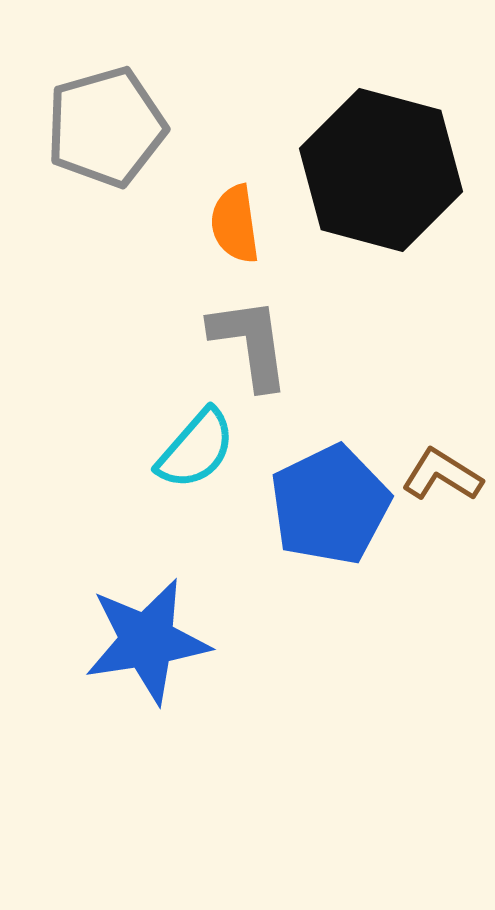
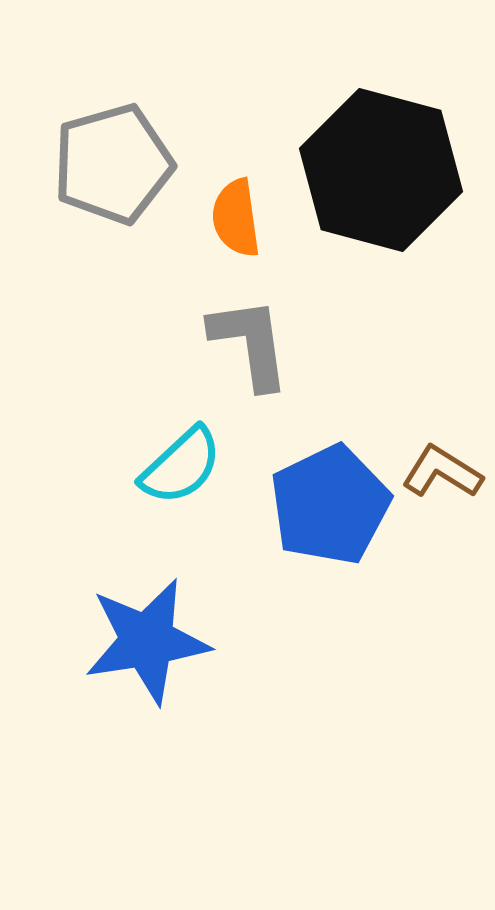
gray pentagon: moved 7 px right, 37 px down
orange semicircle: moved 1 px right, 6 px up
cyan semicircle: moved 15 px left, 17 px down; rotated 6 degrees clockwise
brown L-shape: moved 3 px up
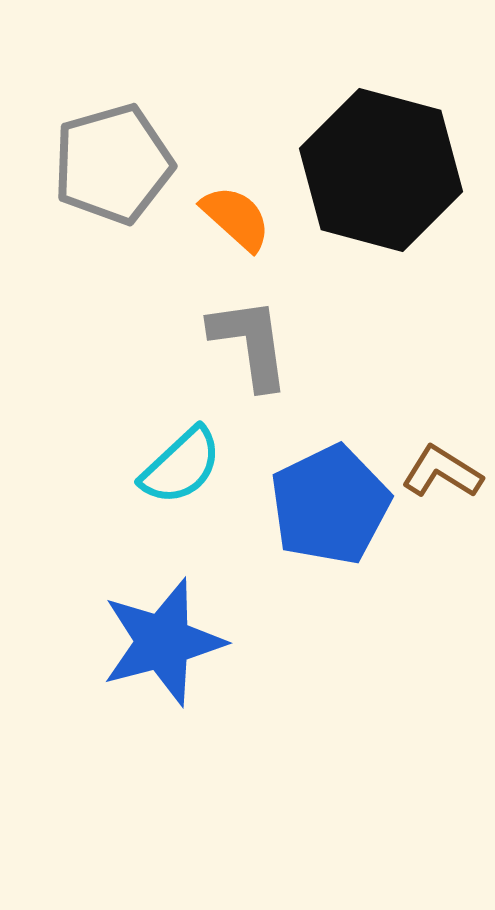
orange semicircle: rotated 140 degrees clockwise
blue star: moved 16 px right, 1 px down; rotated 6 degrees counterclockwise
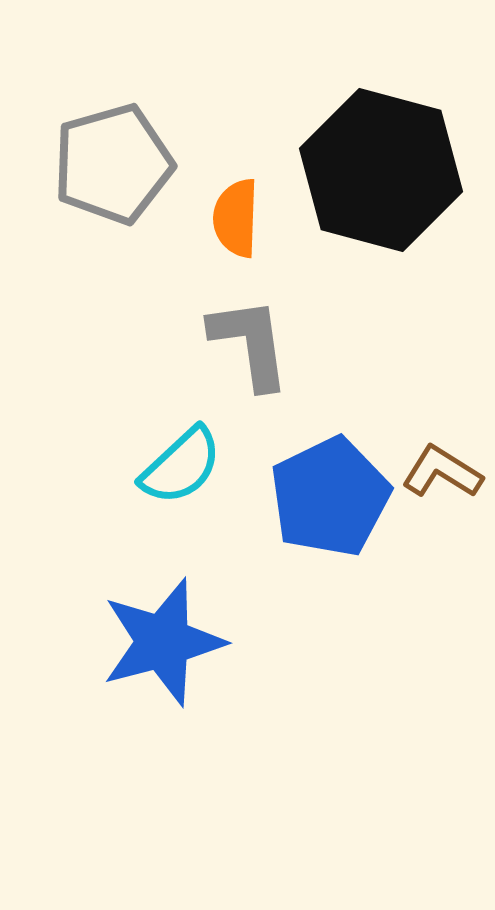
orange semicircle: rotated 130 degrees counterclockwise
blue pentagon: moved 8 px up
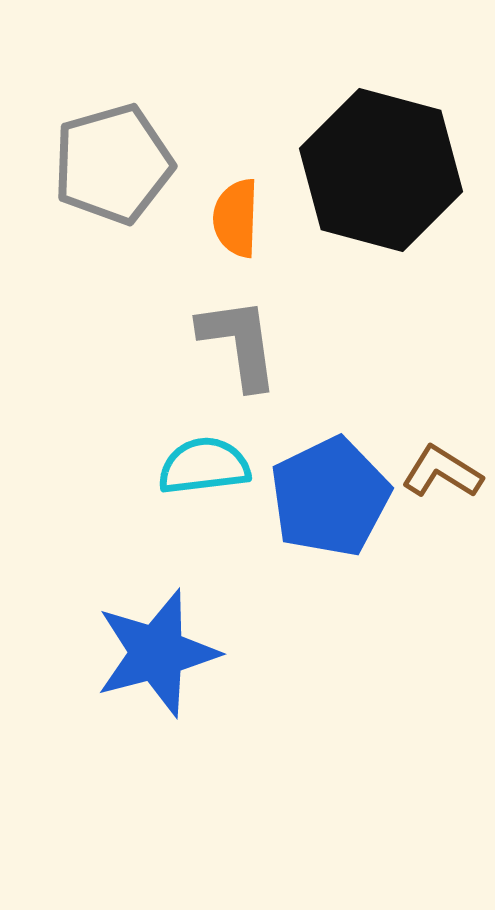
gray L-shape: moved 11 px left
cyan semicircle: moved 23 px right; rotated 144 degrees counterclockwise
blue star: moved 6 px left, 11 px down
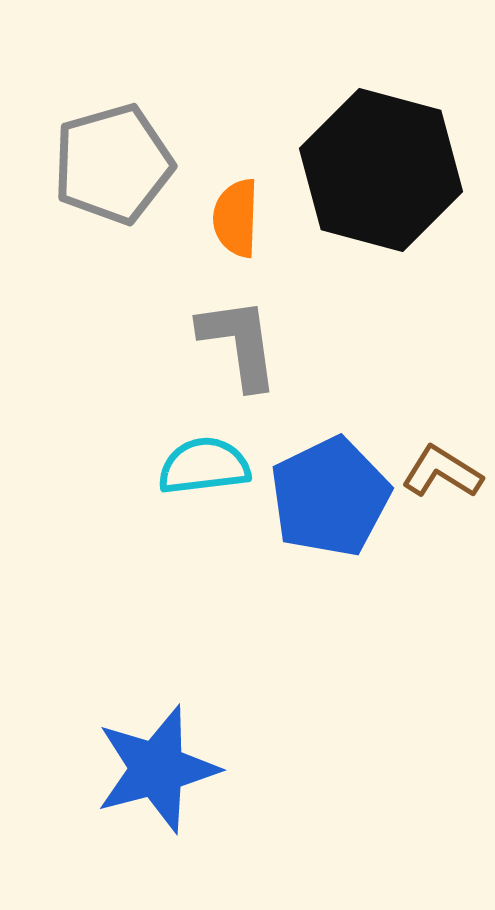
blue star: moved 116 px down
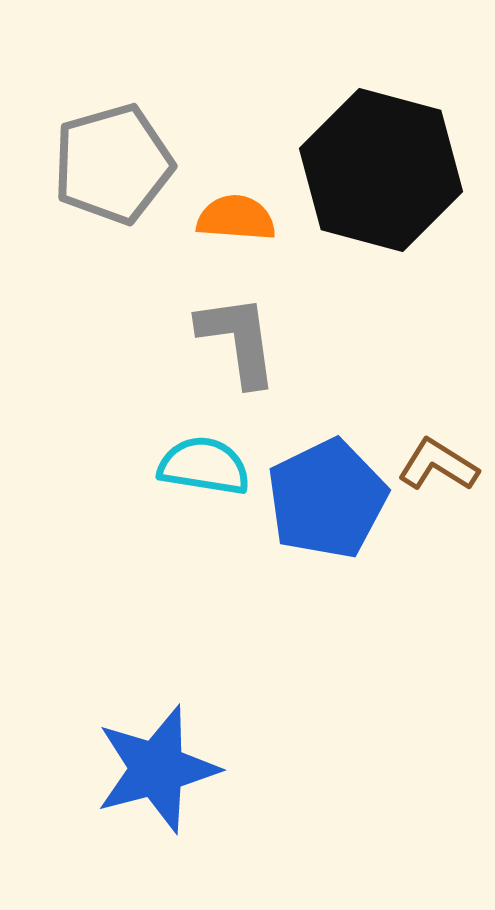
orange semicircle: rotated 92 degrees clockwise
gray L-shape: moved 1 px left, 3 px up
cyan semicircle: rotated 16 degrees clockwise
brown L-shape: moved 4 px left, 7 px up
blue pentagon: moved 3 px left, 2 px down
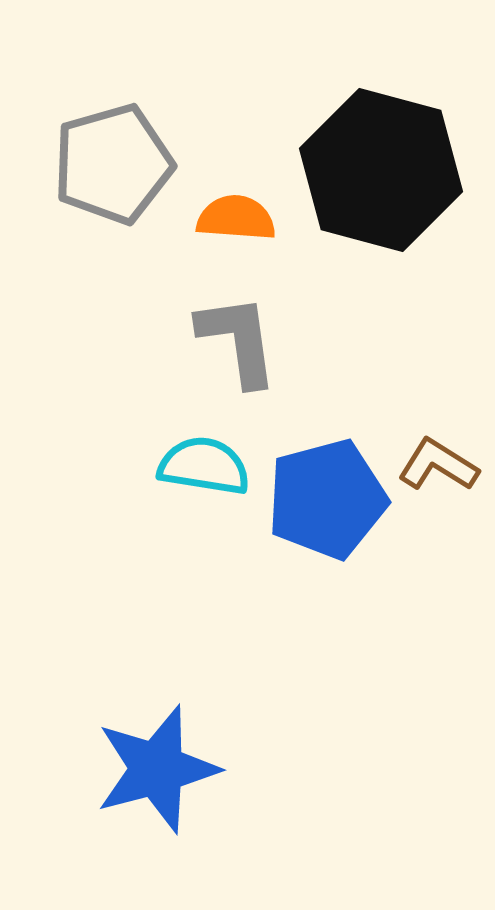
blue pentagon: rotated 11 degrees clockwise
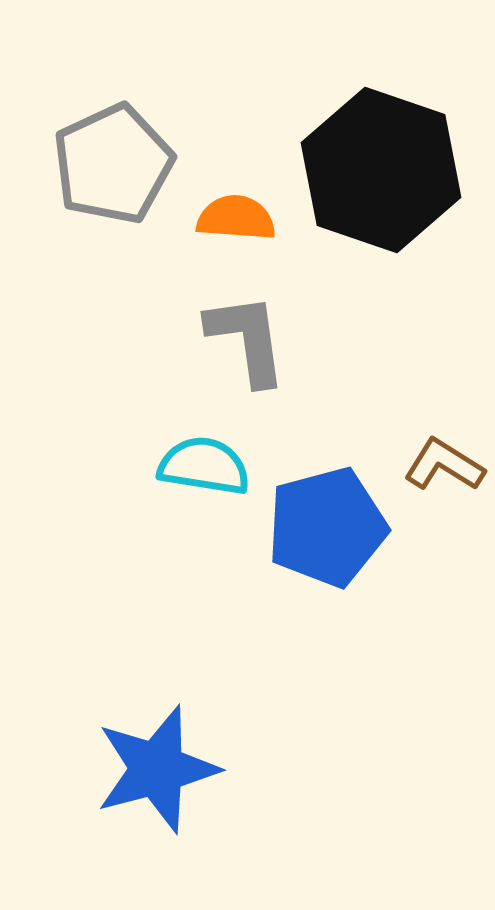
gray pentagon: rotated 9 degrees counterclockwise
black hexagon: rotated 4 degrees clockwise
gray L-shape: moved 9 px right, 1 px up
brown L-shape: moved 6 px right
blue pentagon: moved 28 px down
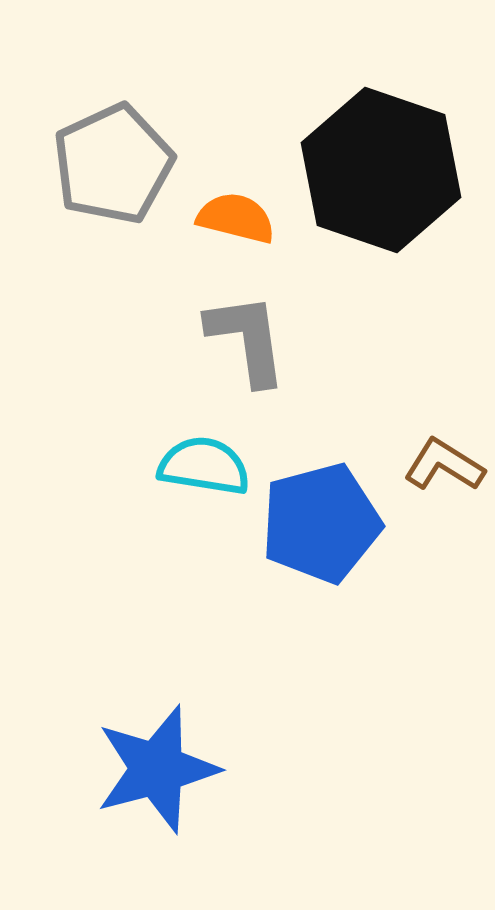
orange semicircle: rotated 10 degrees clockwise
blue pentagon: moved 6 px left, 4 px up
